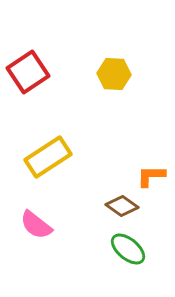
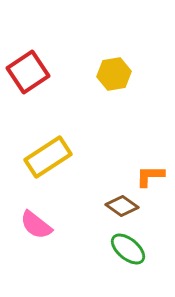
yellow hexagon: rotated 12 degrees counterclockwise
orange L-shape: moved 1 px left
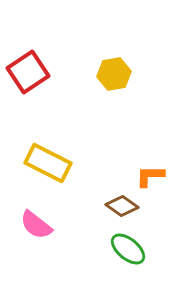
yellow rectangle: moved 6 px down; rotated 60 degrees clockwise
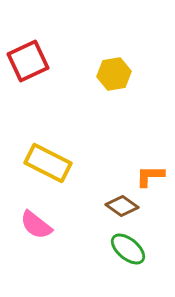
red square: moved 11 px up; rotated 9 degrees clockwise
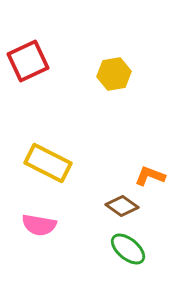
orange L-shape: rotated 20 degrees clockwise
pink semicircle: moved 3 px right; rotated 28 degrees counterclockwise
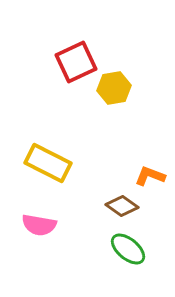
red square: moved 48 px right, 1 px down
yellow hexagon: moved 14 px down
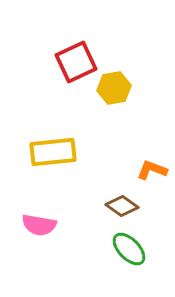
yellow rectangle: moved 5 px right, 11 px up; rotated 33 degrees counterclockwise
orange L-shape: moved 2 px right, 6 px up
green ellipse: moved 1 px right; rotated 6 degrees clockwise
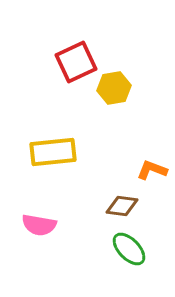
brown diamond: rotated 28 degrees counterclockwise
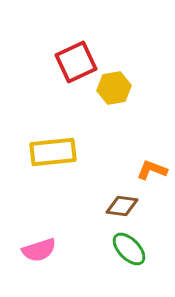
pink semicircle: moved 25 px down; rotated 28 degrees counterclockwise
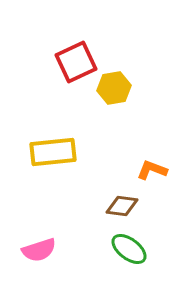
green ellipse: rotated 9 degrees counterclockwise
